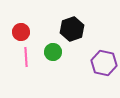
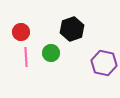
green circle: moved 2 px left, 1 px down
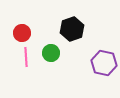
red circle: moved 1 px right, 1 px down
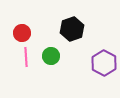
green circle: moved 3 px down
purple hexagon: rotated 15 degrees clockwise
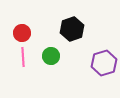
pink line: moved 3 px left
purple hexagon: rotated 15 degrees clockwise
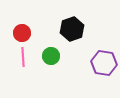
purple hexagon: rotated 25 degrees clockwise
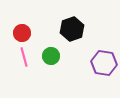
pink line: moved 1 px right; rotated 12 degrees counterclockwise
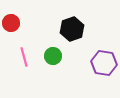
red circle: moved 11 px left, 10 px up
green circle: moved 2 px right
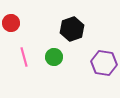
green circle: moved 1 px right, 1 px down
